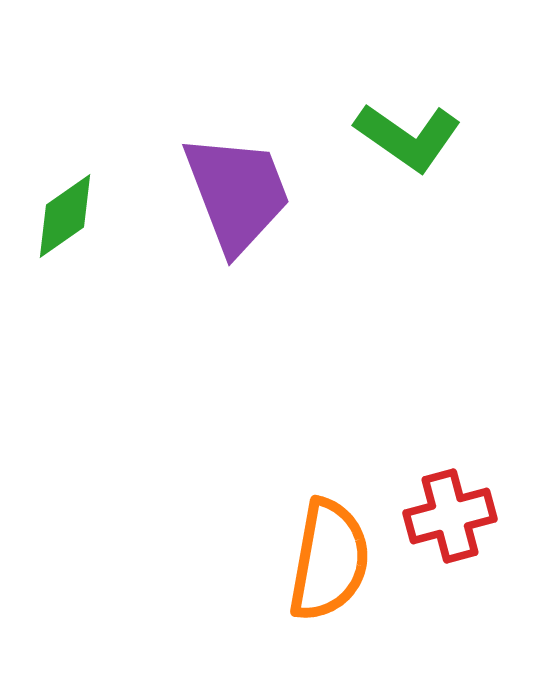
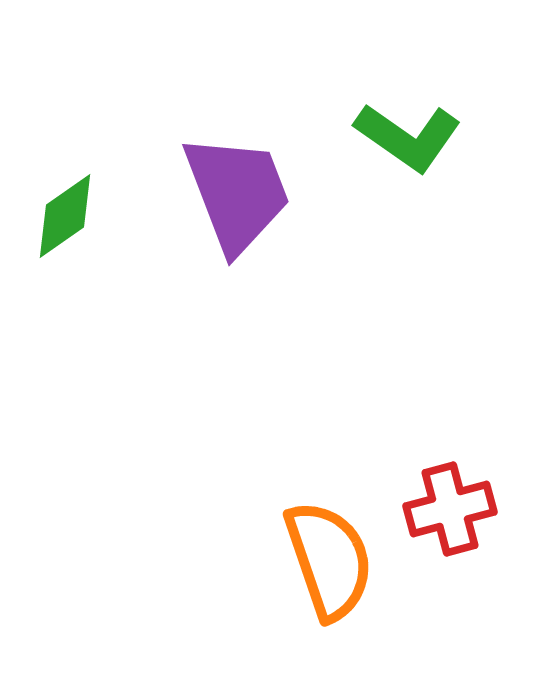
red cross: moved 7 px up
orange semicircle: rotated 29 degrees counterclockwise
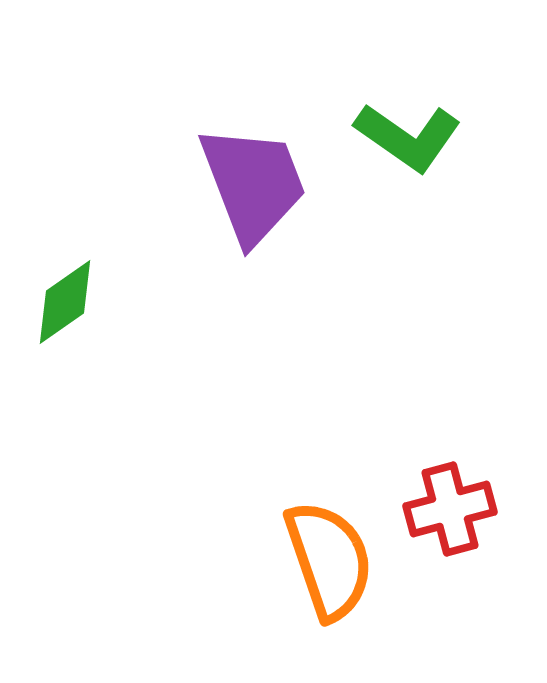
purple trapezoid: moved 16 px right, 9 px up
green diamond: moved 86 px down
